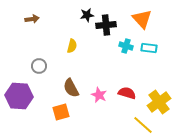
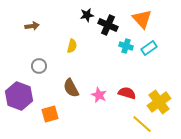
brown arrow: moved 7 px down
black cross: moved 2 px right; rotated 30 degrees clockwise
cyan rectangle: rotated 42 degrees counterclockwise
purple hexagon: rotated 16 degrees clockwise
orange square: moved 11 px left, 2 px down
yellow line: moved 1 px left, 1 px up
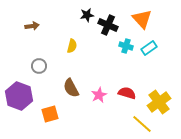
pink star: rotated 21 degrees clockwise
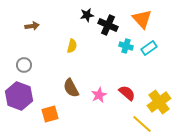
gray circle: moved 15 px left, 1 px up
red semicircle: rotated 24 degrees clockwise
